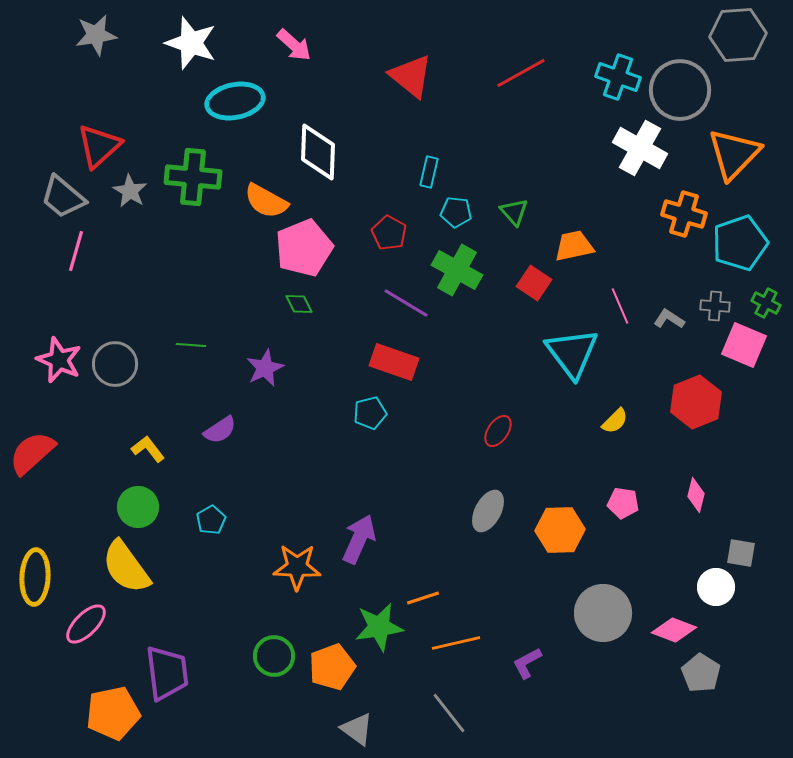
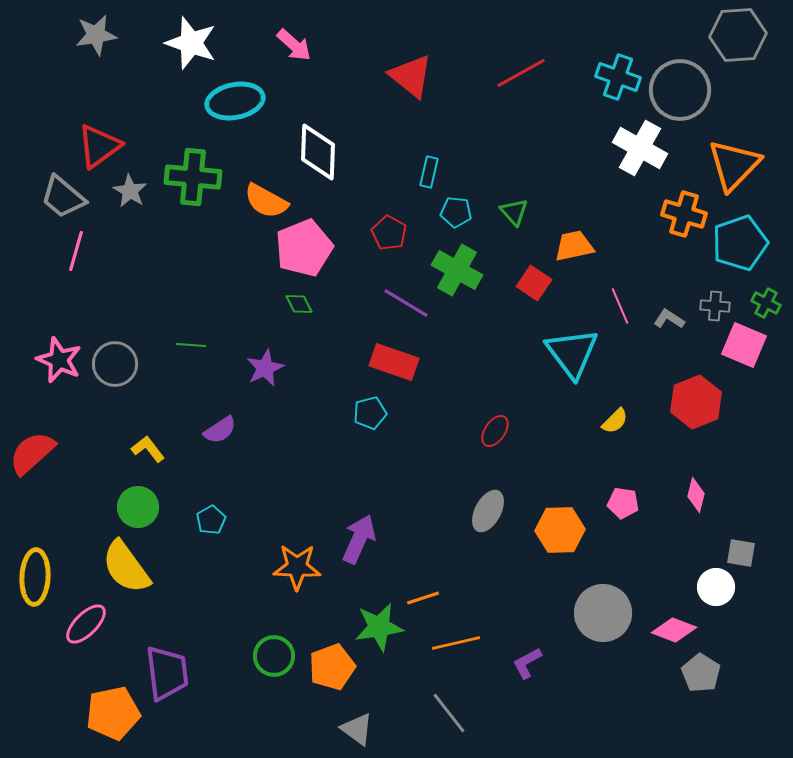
red triangle at (99, 146): rotated 6 degrees clockwise
orange triangle at (734, 154): moved 11 px down
red ellipse at (498, 431): moved 3 px left
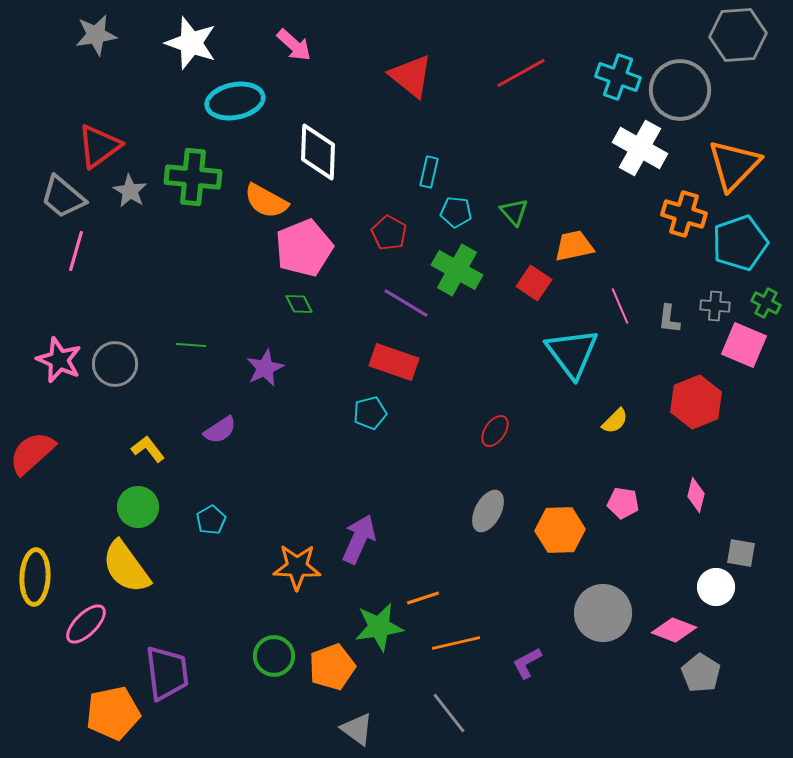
gray L-shape at (669, 319): rotated 116 degrees counterclockwise
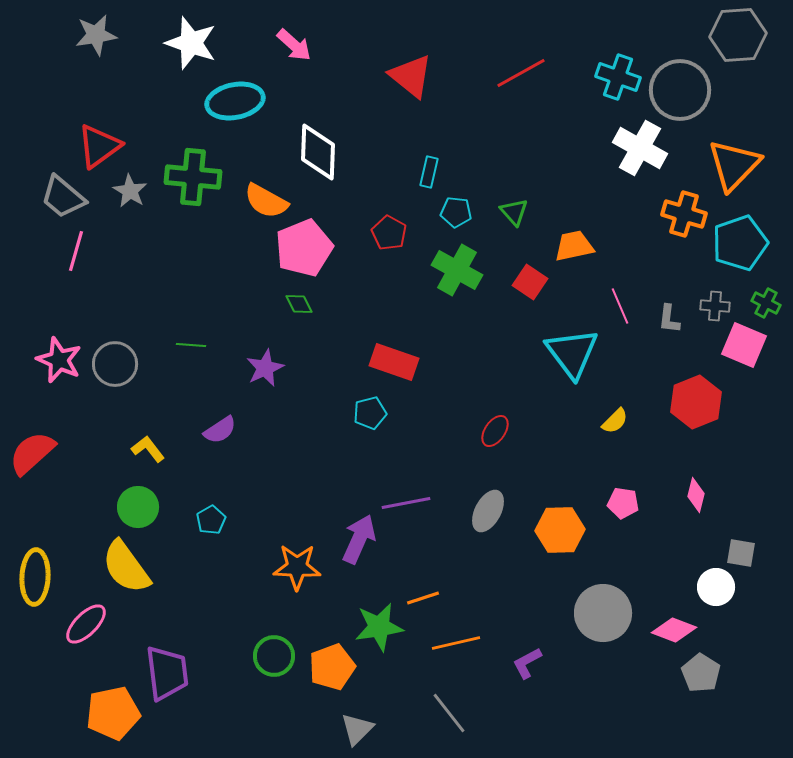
red square at (534, 283): moved 4 px left, 1 px up
purple line at (406, 303): moved 200 px down; rotated 42 degrees counterclockwise
gray triangle at (357, 729): rotated 39 degrees clockwise
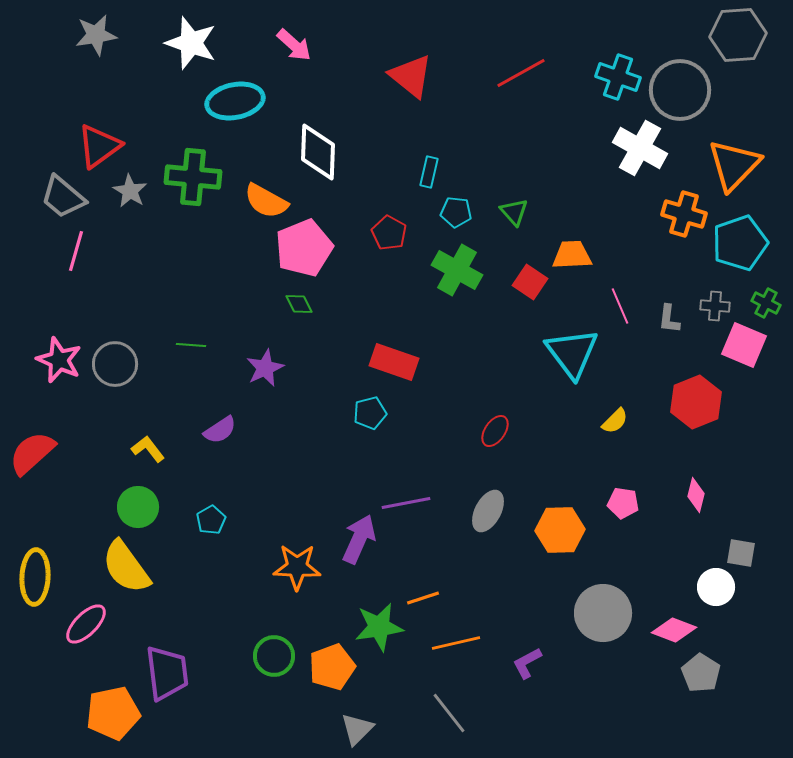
orange trapezoid at (574, 246): moved 2 px left, 9 px down; rotated 9 degrees clockwise
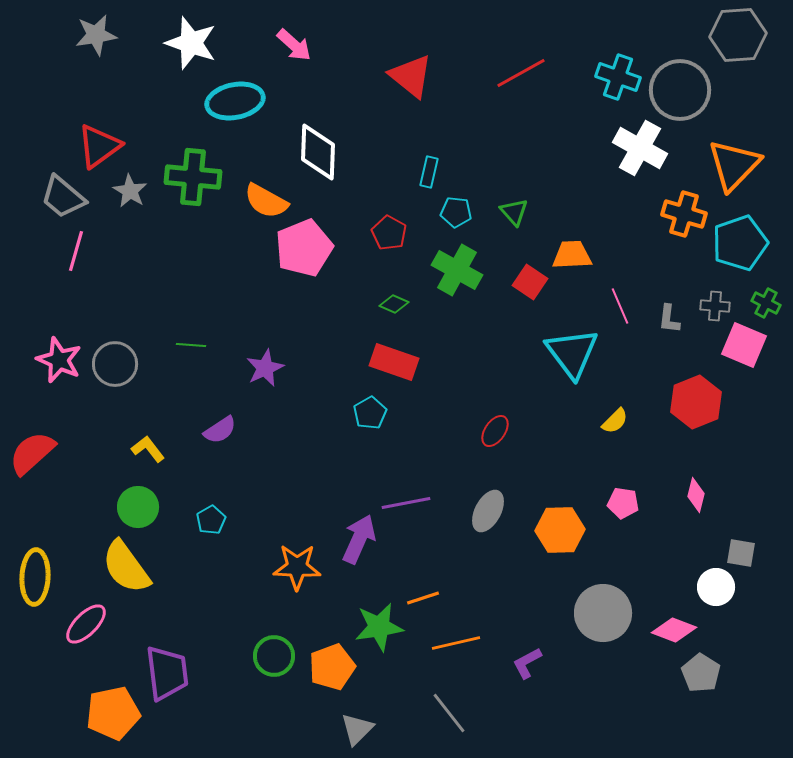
green diamond at (299, 304): moved 95 px right; rotated 40 degrees counterclockwise
cyan pentagon at (370, 413): rotated 16 degrees counterclockwise
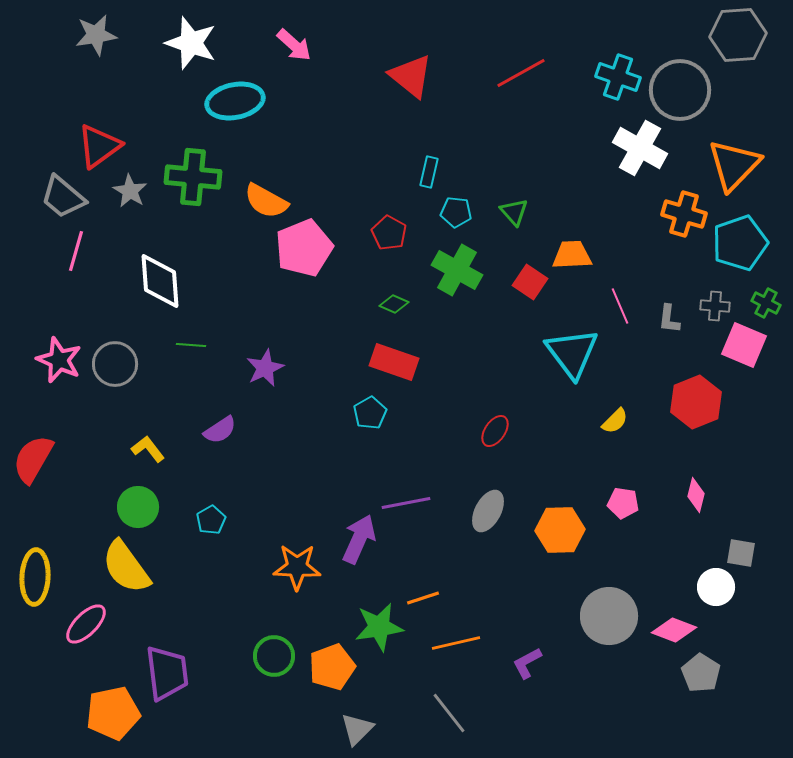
white diamond at (318, 152): moved 158 px left, 129 px down; rotated 6 degrees counterclockwise
red semicircle at (32, 453): moved 1 px right, 6 px down; rotated 18 degrees counterclockwise
gray circle at (603, 613): moved 6 px right, 3 px down
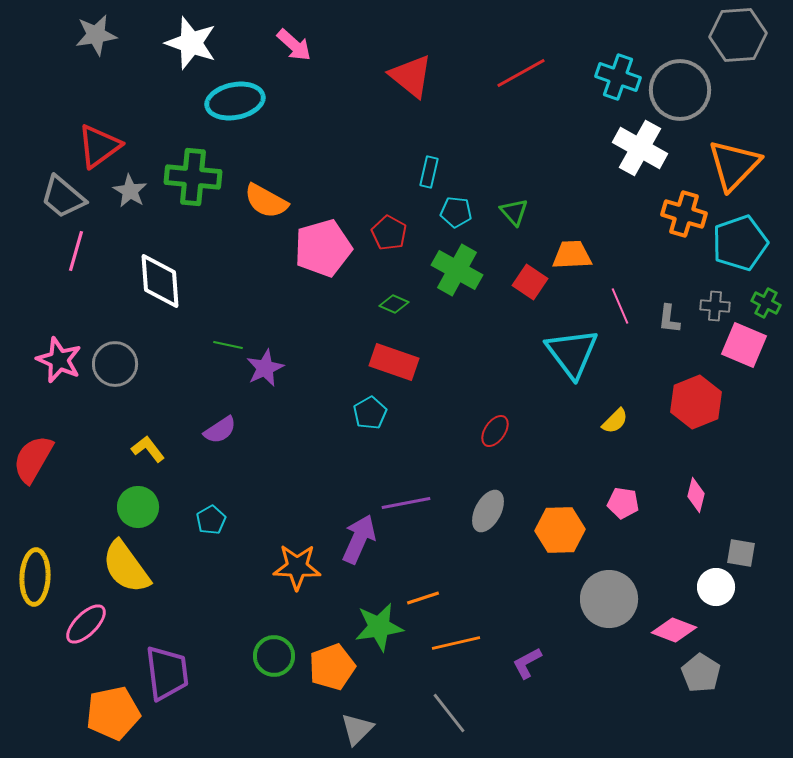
pink pentagon at (304, 248): moved 19 px right; rotated 6 degrees clockwise
green line at (191, 345): moved 37 px right; rotated 8 degrees clockwise
gray circle at (609, 616): moved 17 px up
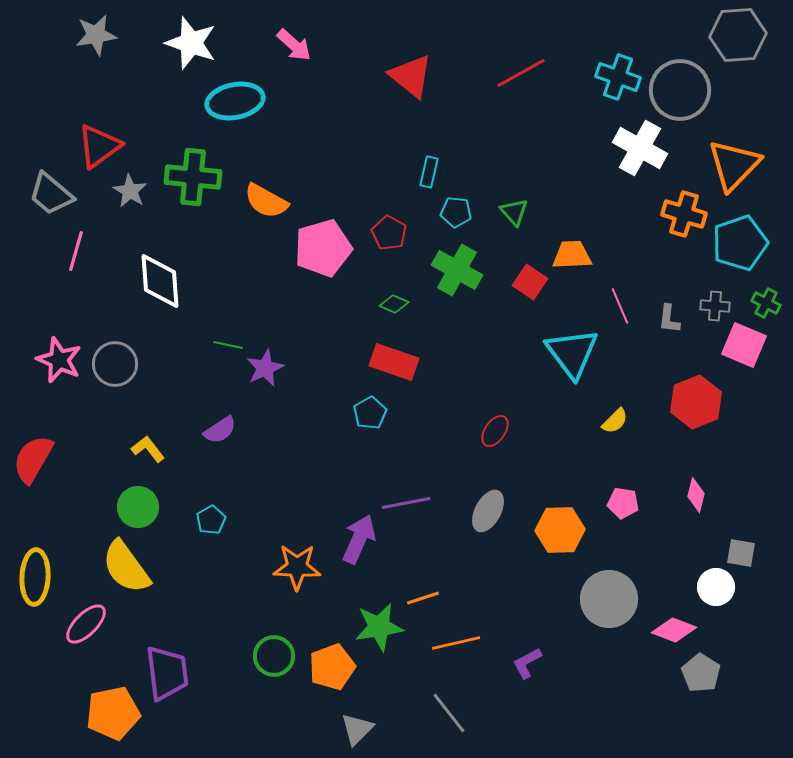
gray trapezoid at (63, 197): moved 12 px left, 3 px up
